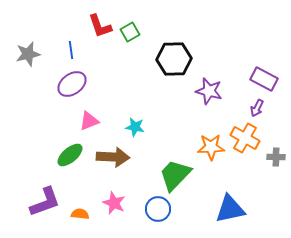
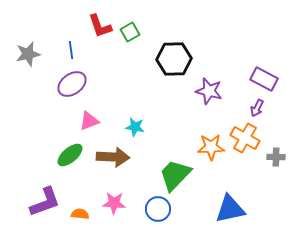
pink star: rotated 20 degrees counterclockwise
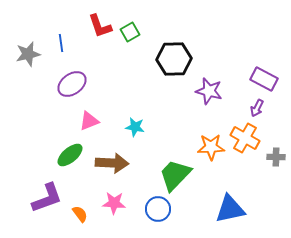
blue line: moved 10 px left, 7 px up
brown arrow: moved 1 px left, 6 px down
purple L-shape: moved 2 px right, 4 px up
orange semicircle: rotated 48 degrees clockwise
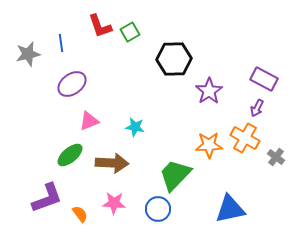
purple star: rotated 24 degrees clockwise
orange star: moved 2 px left, 2 px up
gray cross: rotated 36 degrees clockwise
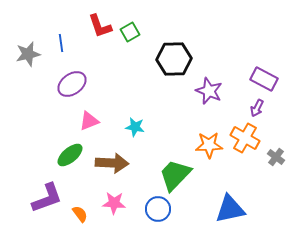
purple star: rotated 16 degrees counterclockwise
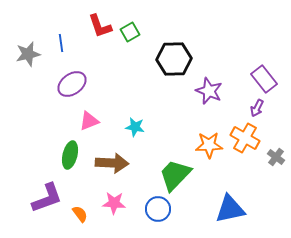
purple rectangle: rotated 24 degrees clockwise
green ellipse: rotated 36 degrees counterclockwise
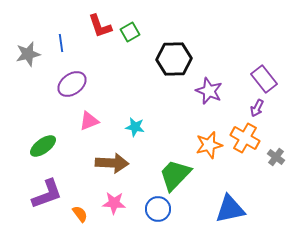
orange star: rotated 12 degrees counterclockwise
green ellipse: moved 27 px left, 9 px up; rotated 40 degrees clockwise
purple L-shape: moved 4 px up
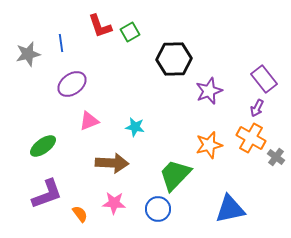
purple star: rotated 28 degrees clockwise
orange cross: moved 6 px right
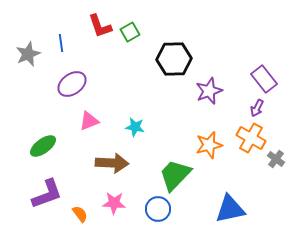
gray star: rotated 10 degrees counterclockwise
gray cross: moved 2 px down
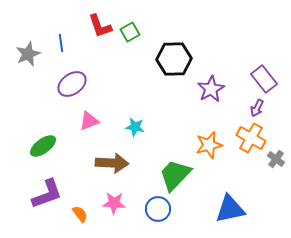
purple star: moved 2 px right, 2 px up; rotated 8 degrees counterclockwise
